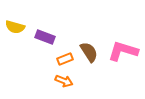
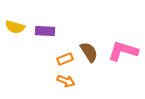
purple rectangle: moved 6 px up; rotated 18 degrees counterclockwise
orange arrow: moved 2 px right
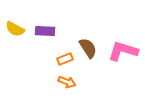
yellow semicircle: moved 2 px down; rotated 12 degrees clockwise
brown semicircle: moved 1 px left, 4 px up
orange arrow: moved 1 px right, 1 px down
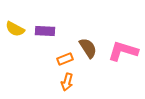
orange arrow: rotated 84 degrees clockwise
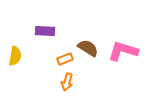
yellow semicircle: moved 27 px down; rotated 108 degrees counterclockwise
brown semicircle: rotated 25 degrees counterclockwise
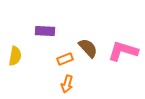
brown semicircle: rotated 15 degrees clockwise
orange arrow: moved 2 px down
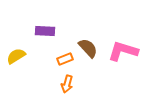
yellow semicircle: moved 1 px right; rotated 132 degrees counterclockwise
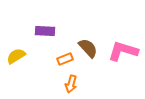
orange arrow: moved 4 px right
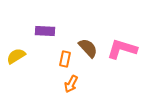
pink L-shape: moved 1 px left, 2 px up
orange rectangle: rotated 56 degrees counterclockwise
orange arrow: rotated 12 degrees clockwise
